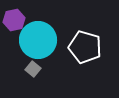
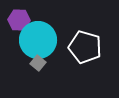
purple hexagon: moved 5 px right; rotated 15 degrees clockwise
gray square: moved 5 px right, 6 px up
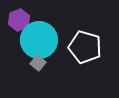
purple hexagon: rotated 25 degrees counterclockwise
cyan circle: moved 1 px right
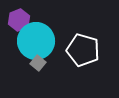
cyan circle: moved 3 px left, 1 px down
white pentagon: moved 2 px left, 3 px down
